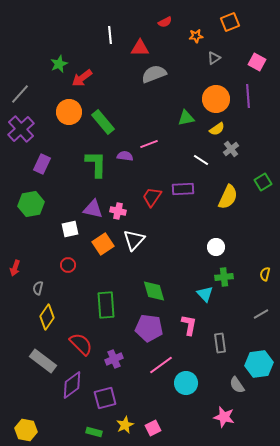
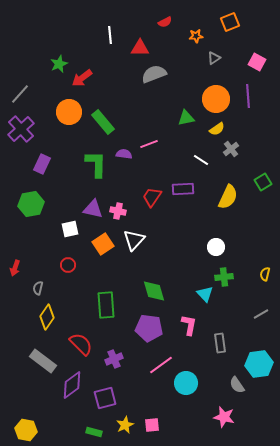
purple semicircle at (125, 156): moved 1 px left, 2 px up
pink square at (153, 428): moved 1 px left, 3 px up; rotated 21 degrees clockwise
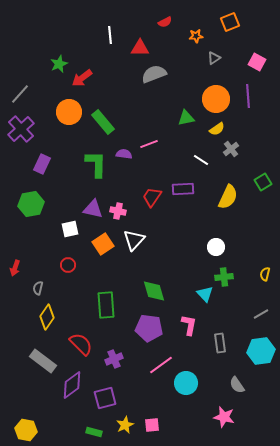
cyan hexagon at (259, 364): moved 2 px right, 13 px up
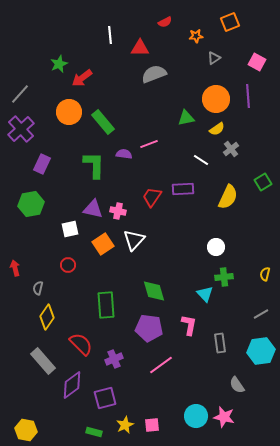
green L-shape at (96, 164): moved 2 px left, 1 px down
red arrow at (15, 268): rotated 147 degrees clockwise
gray rectangle at (43, 361): rotated 12 degrees clockwise
cyan circle at (186, 383): moved 10 px right, 33 px down
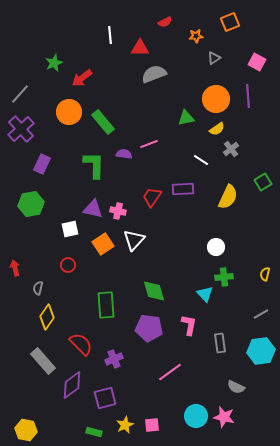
green star at (59, 64): moved 5 px left, 1 px up
pink line at (161, 365): moved 9 px right, 7 px down
gray semicircle at (237, 385): moved 1 px left, 2 px down; rotated 30 degrees counterclockwise
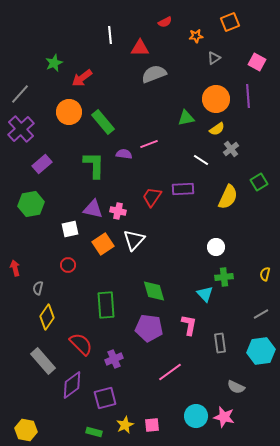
purple rectangle at (42, 164): rotated 24 degrees clockwise
green square at (263, 182): moved 4 px left
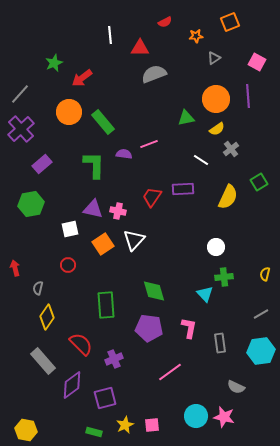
pink L-shape at (189, 325): moved 3 px down
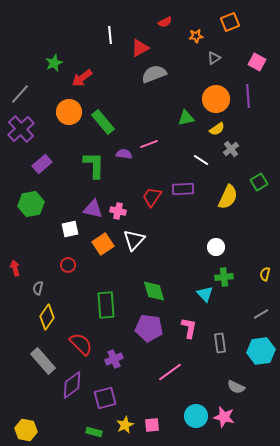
red triangle at (140, 48): rotated 30 degrees counterclockwise
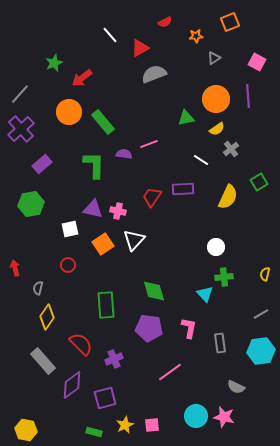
white line at (110, 35): rotated 36 degrees counterclockwise
